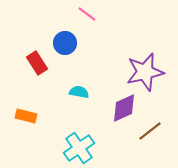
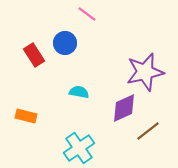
red rectangle: moved 3 px left, 8 px up
brown line: moved 2 px left
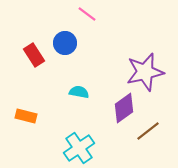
purple diamond: rotated 12 degrees counterclockwise
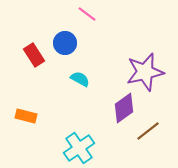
cyan semicircle: moved 1 px right, 13 px up; rotated 18 degrees clockwise
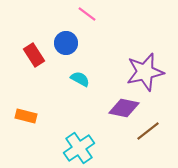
blue circle: moved 1 px right
purple diamond: rotated 48 degrees clockwise
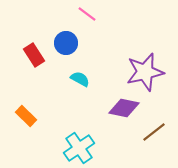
orange rectangle: rotated 30 degrees clockwise
brown line: moved 6 px right, 1 px down
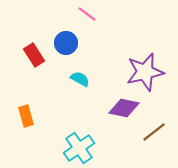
orange rectangle: rotated 30 degrees clockwise
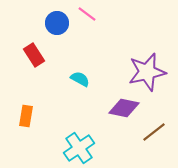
blue circle: moved 9 px left, 20 px up
purple star: moved 2 px right
orange rectangle: rotated 25 degrees clockwise
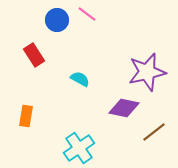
blue circle: moved 3 px up
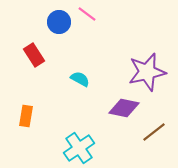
blue circle: moved 2 px right, 2 px down
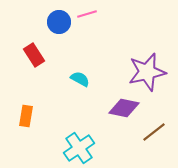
pink line: rotated 54 degrees counterclockwise
